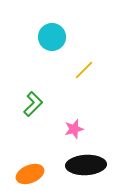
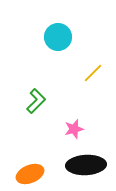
cyan circle: moved 6 px right
yellow line: moved 9 px right, 3 px down
green L-shape: moved 3 px right, 3 px up
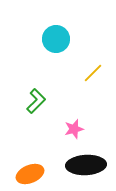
cyan circle: moved 2 px left, 2 px down
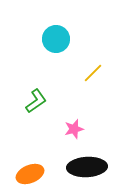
green L-shape: rotated 10 degrees clockwise
black ellipse: moved 1 px right, 2 px down
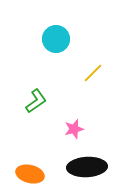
orange ellipse: rotated 36 degrees clockwise
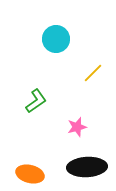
pink star: moved 3 px right, 2 px up
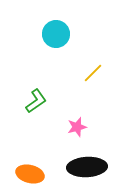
cyan circle: moved 5 px up
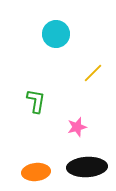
green L-shape: rotated 45 degrees counterclockwise
orange ellipse: moved 6 px right, 2 px up; rotated 20 degrees counterclockwise
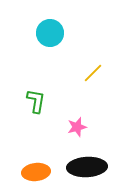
cyan circle: moved 6 px left, 1 px up
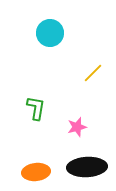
green L-shape: moved 7 px down
